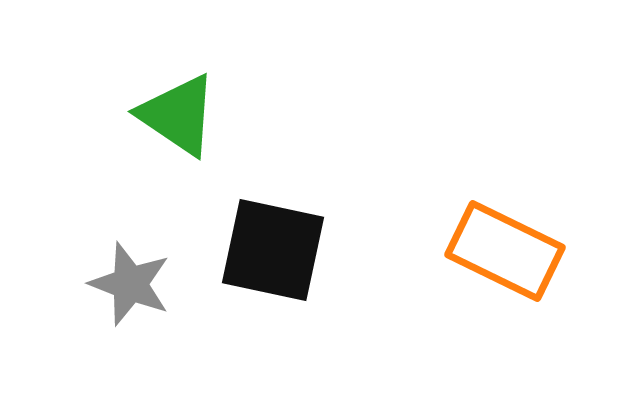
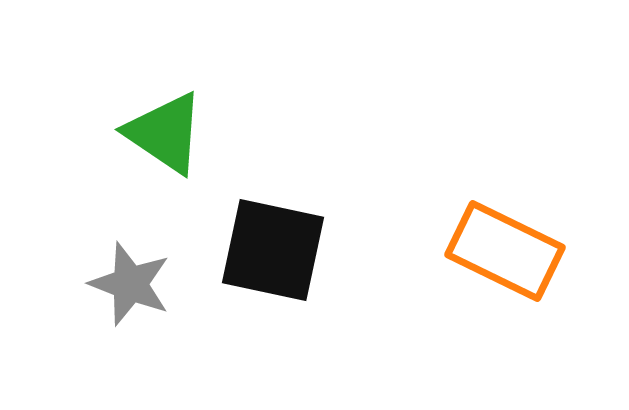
green triangle: moved 13 px left, 18 px down
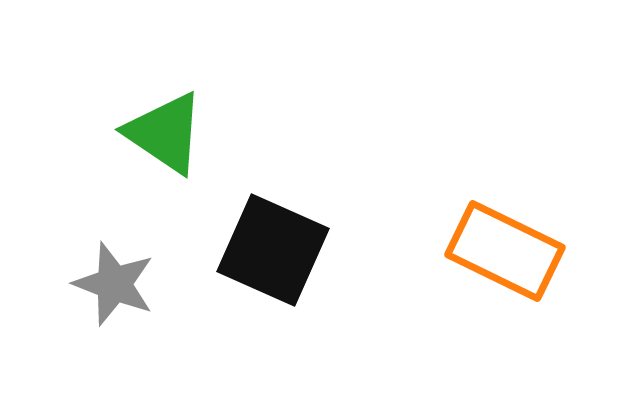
black square: rotated 12 degrees clockwise
gray star: moved 16 px left
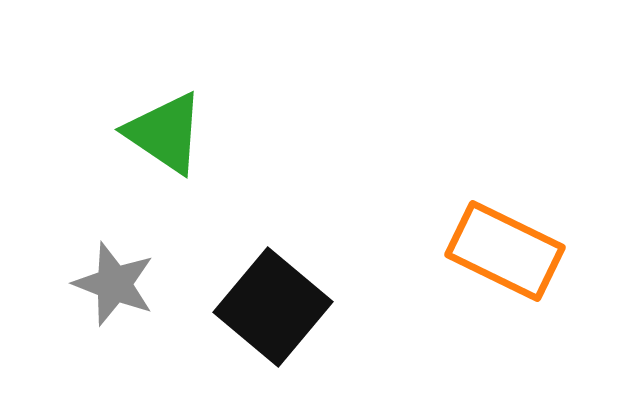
black square: moved 57 px down; rotated 16 degrees clockwise
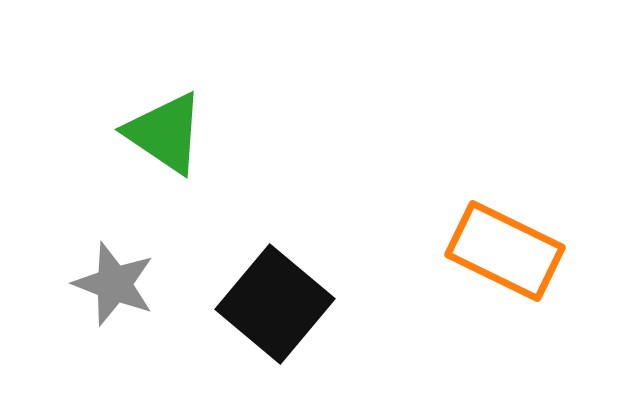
black square: moved 2 px right, 3 px up
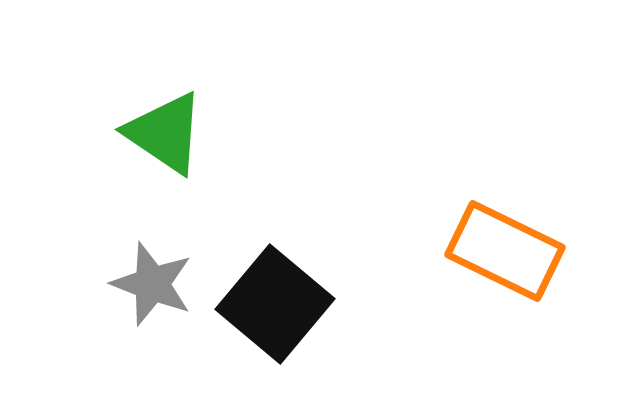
gray star: moved 38 px right
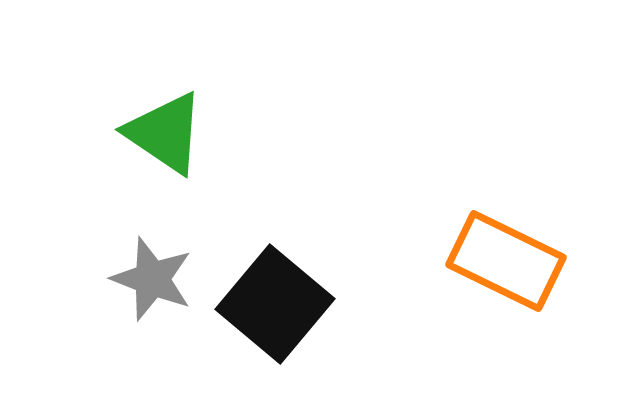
orange rectangle: moved 1 px right, 10 px down
gray star: moved 5 px up
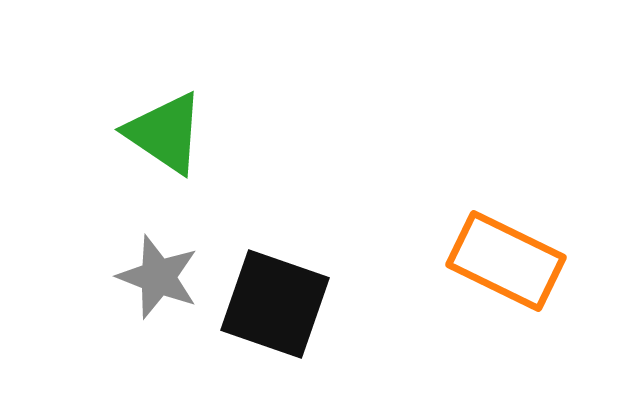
gray star: moved 6 px right, 2 px up
black square: rotated 21 degrees counterclockwise
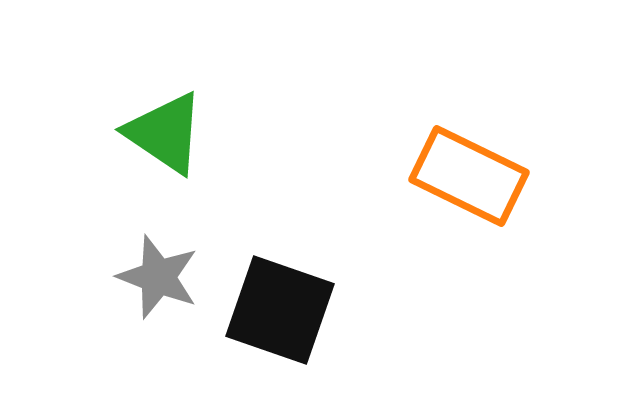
orange rectangle: moved 37 px left, 85 px up
black square: moved 5 px right, 6 px down
